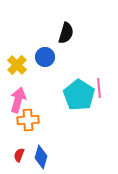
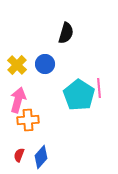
blue circle: moved 7 px down
blue diamond: rotated 25 degrees clockwise
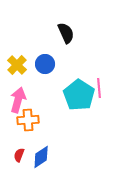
black semicircle: rotated 40 degrees counterclockwise
blue diamond: rotated 15 degrees clockwise
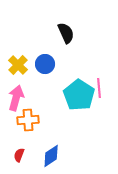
yellow cross: moved 1 px right
pink arrow: moved 2 px left, 2 px up
blue diamond: moved 10 px right, 1 px up
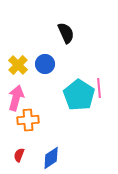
blue diamond: moved 2 px down
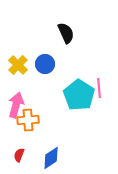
pink arrow: moved 7 px down
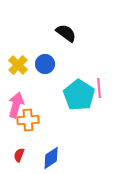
black semicircle: rotated 30 degrees counterclockwise
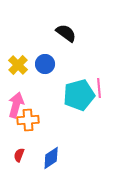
cyan pentagon: rotated 24 degrees clockwise
